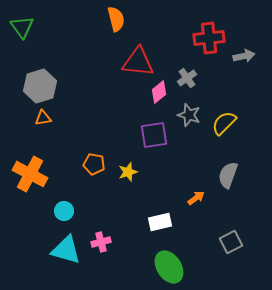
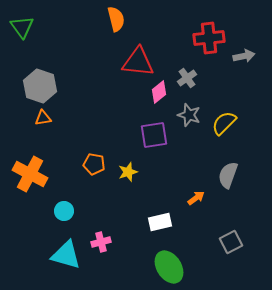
gray hexagon: rotated 24 degrees counterclockwise
cyan triangle: moved 5 px down
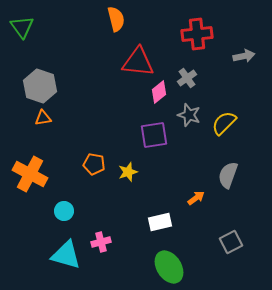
red cross: moved 12 px left, 4 px up
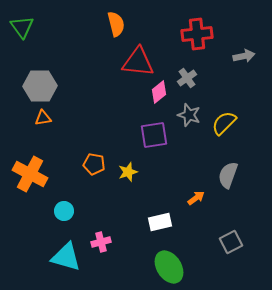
orange semicircle: moved 5 px down
gray hexagon: rotated 20 degrees counterclockwise
cyan triangle: moved 2 px down
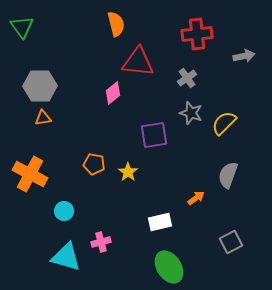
pink diamond: moved 46 px left, 1 px down
gray star: moved 2 px right, 2 px up
yellow star: rotated 18 degrees counterclockwise
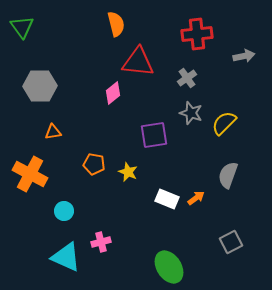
orange triangle: moved 10 px right, 14 px down
yellow star: rotated 12 degrees counterclockwise
white rectangle: moved 7 px right, 23 px up; rotated 35 degrees clockwise
cyan triangle: rotated 8 degrees clockwise
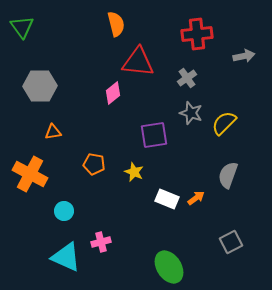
yellow star: moved 6 px right
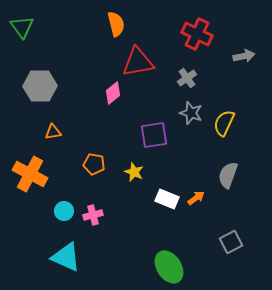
red cross: rotated 32 degrees clockwise
red triangle: rotated 16 degrees counterclockwise
yellow semicircle: rotated 20 degrees counterclockwise
pink cross: moved 8 px left, 27 px up
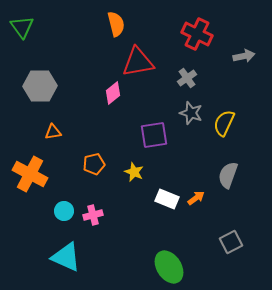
orange pentagon: rotated 25 degrees counterclockwise
